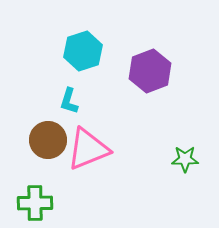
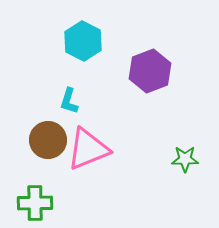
cyan hexagon: moved 10 px up; rotated 15 degrees counterclockwise
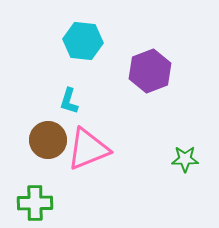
cyan hexagon: rotated 21 degrees counterclockwise
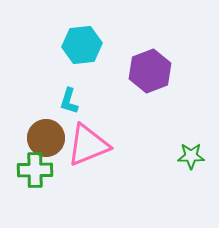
cyan hexagon: moved 1 px left, 4 px down; rotated 12 degrees counterclockwise
brown circle: moved 2 px left, 2 px up
pink triangle: moved 4 px up
green star: moved 6 px right, 3 px up
green cross: moved 33 px up
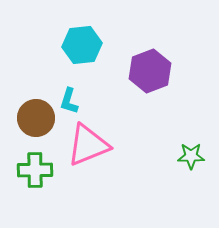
brown circle: moved 10 px left, 20 px up
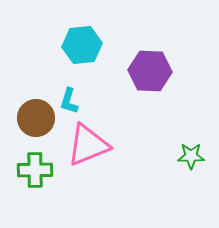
purple hexagon: rotated 24 degrees clockwise
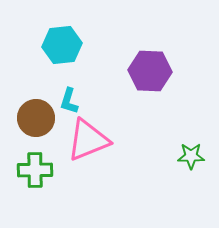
cyan hexagon: moved 20 px left
pink triangle: moved 5 px up
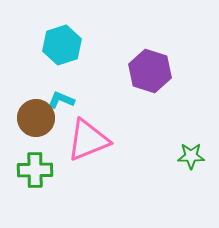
cyan hexagon: rotated 12 degrees counterclockwise
purple hexagon: rotated 15 degrees clockwise
cyan L-shape: moved 8 px left, 1 px up; rotated 96 degrees clockwise
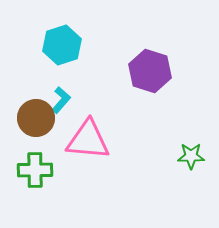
cyan L-shape: rotated 108 degrees clockwise
pink triangle: rotated 27 degrees clockwise
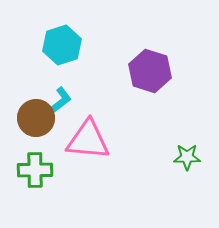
cyan L-shape: rotated 12 degrees clockwise
green star: moved 4 px left, 1 px down
